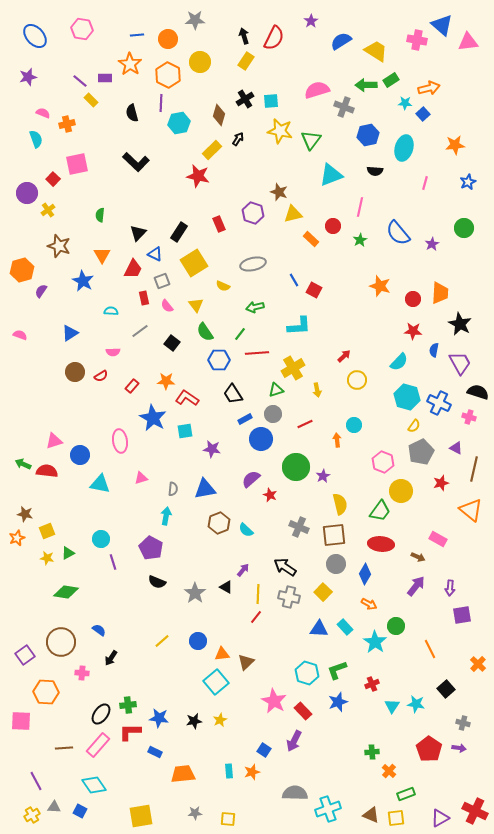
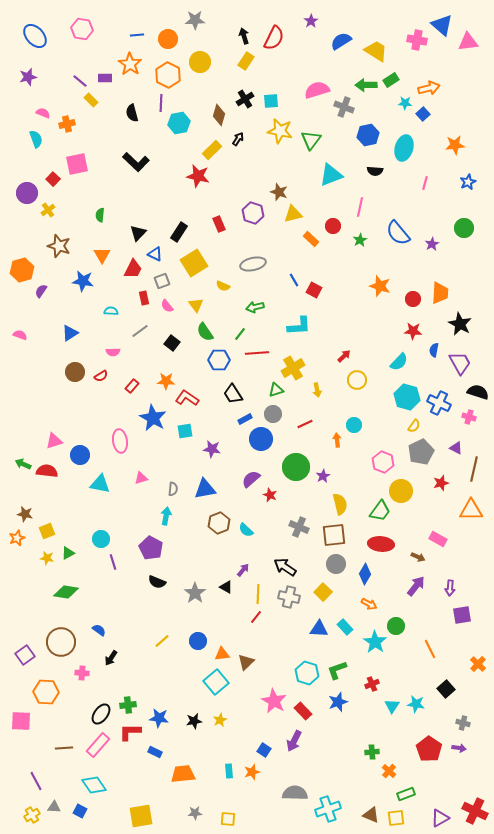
blue star at (83, 281): rotated 20 degrees counterclockwise
orange triangle at (471, 510): rotated 40 degrees counterclockwise
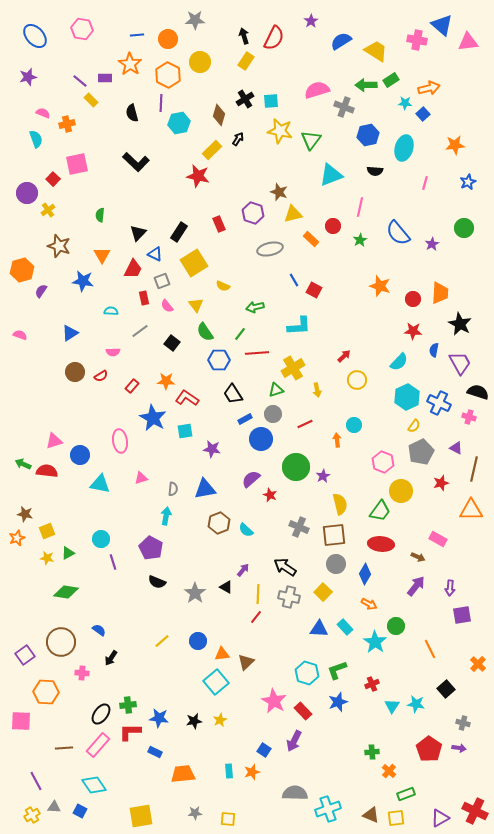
gray ellipse at (253, 264): moved 17 px right, 15 px up
cyan hexagon at (407, 397): rotated 20 degrees clockwise
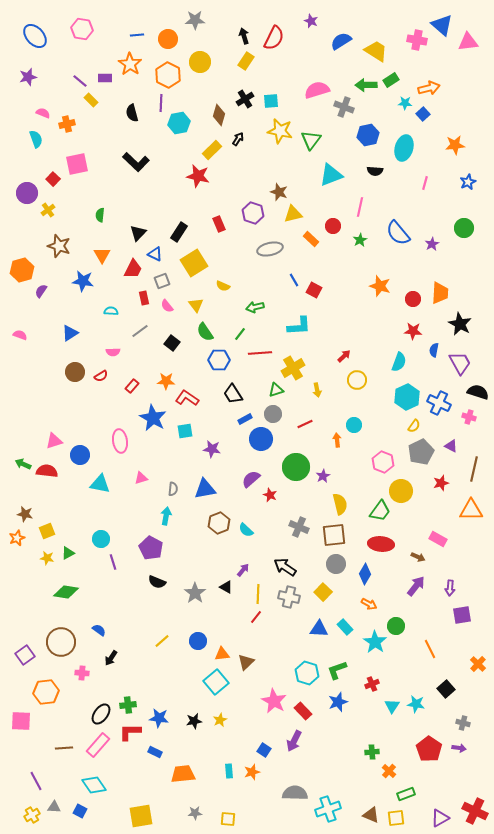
purple star at (311, 21): rotated 16 degrees counterclockwise
red line at (257, 353): moved 3 px right
cyan semicircle at (399, 362): rotated 24 degrees counterclockwise
purple triangle at (456, 448): moved 5 px left, 2 px up
orange hexagon at (46, 692): rotated 10 degrees counterclockwise
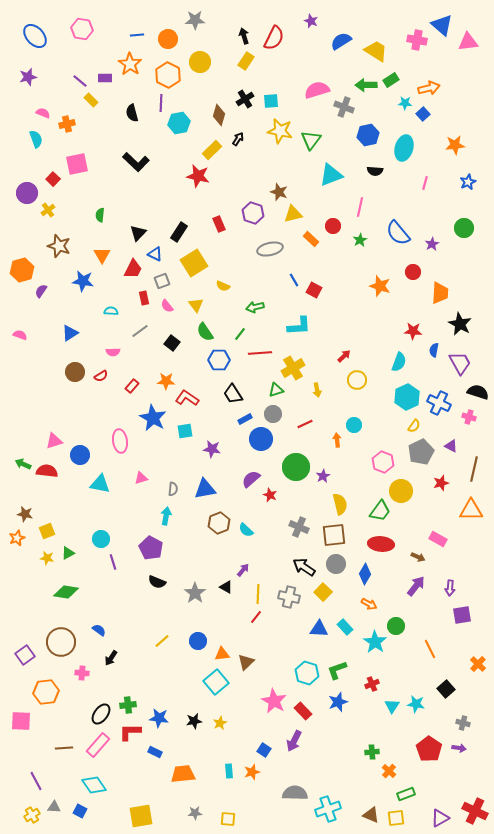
red circle at (413, 299): moved 27 px up
black arrow at (285, 567): moved 19 px right
yellow star at (220, 720): moved 3 px down
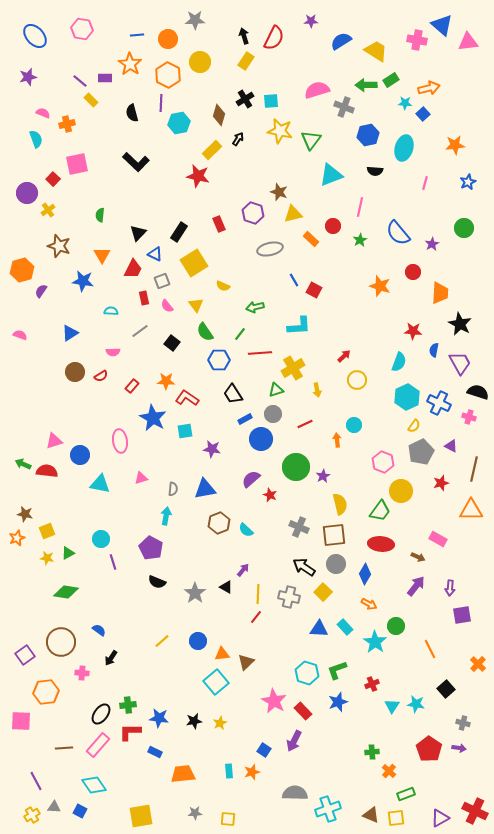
purple star at (311, 21): rotated 24 degrees counterclockwise
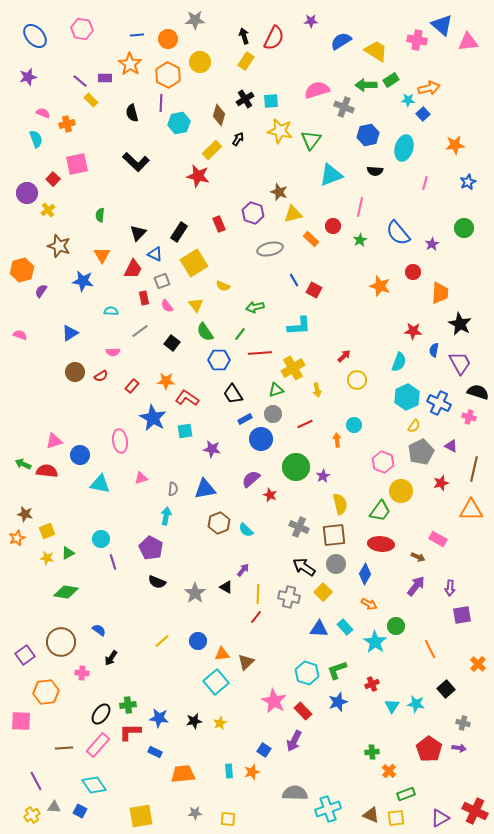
cyan star at (405, 103): moved 3 px right, 3 px up
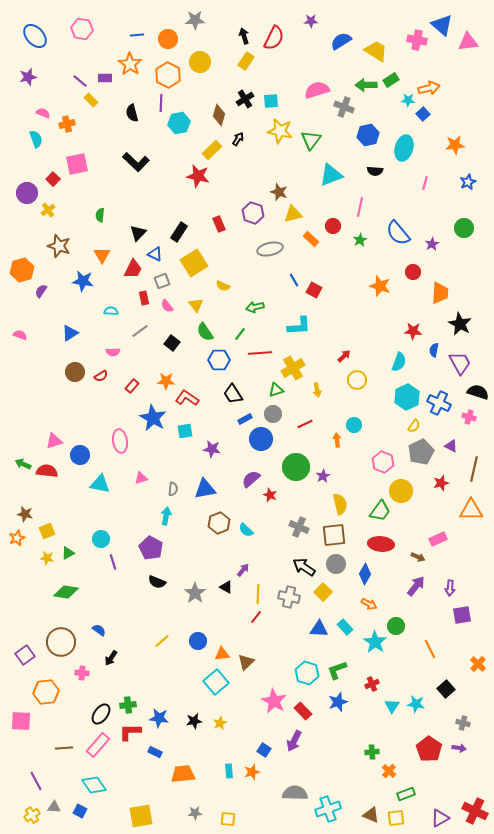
pink rectangle at (438, 539): rotated 54 degrees counterclockwise
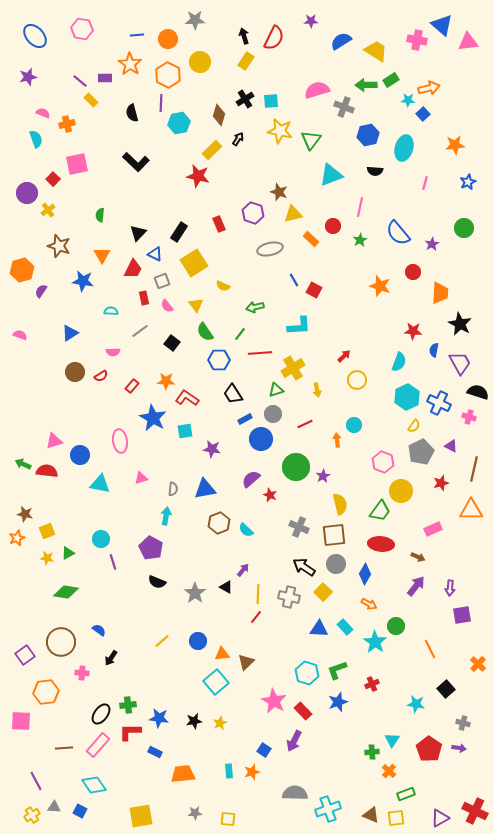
pink rectangle at (438, 539): moved 5 px left, 10 px up
cyan triangle at (392, 706): moved 34 px down
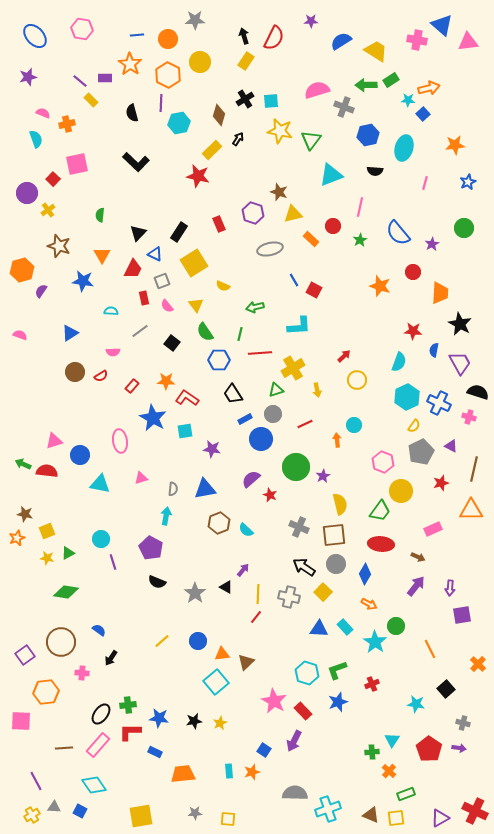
green line at (240, 334): rotated 24 degrees counterclockwise
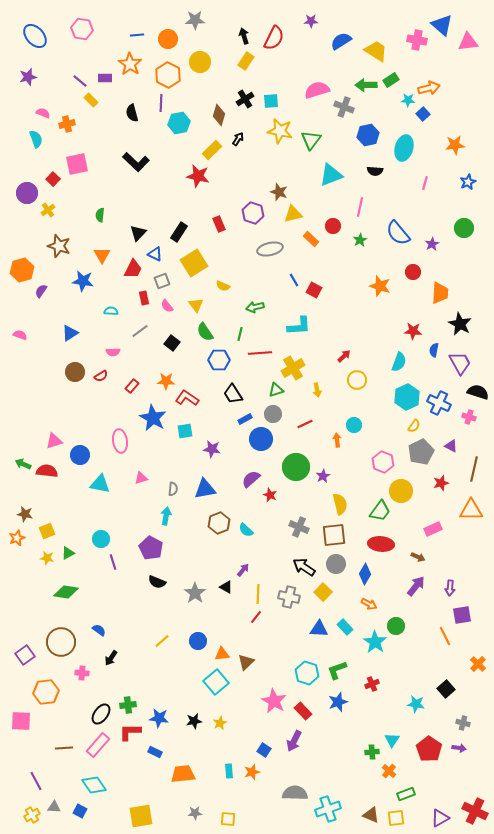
orange line at (430, 649): moved 15 px right, 13 px up
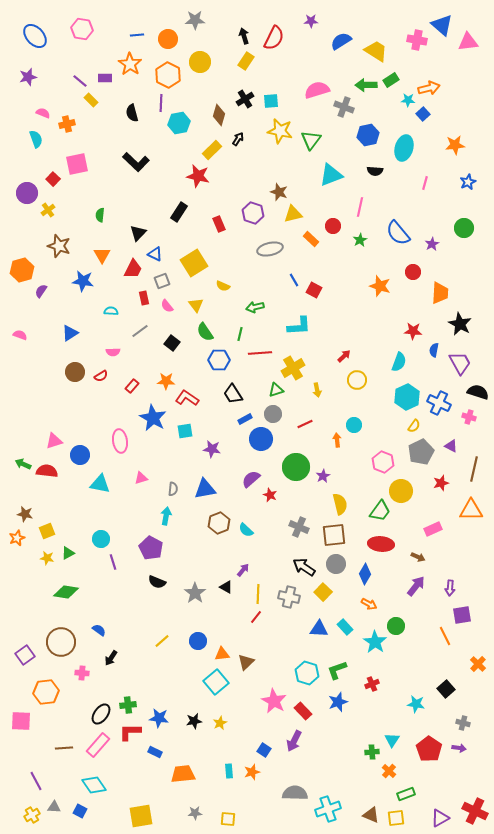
black rectangle at (179, 232): moved 20 px up
